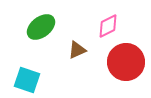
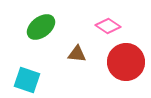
pink diamond: rotated 60 degrees clockwise
brown triangle: moved 4 px down; rotated 30 degrees clockwise
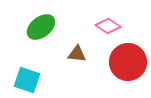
red circle: moved 2 px right
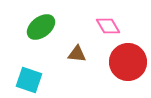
pink diamond: rotated 25 degrees clockwise
cyan square: moved 2 px right
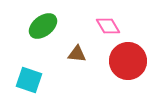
green ellipse: moved 2 px right, 1 px up
red circle: moved 1 px up
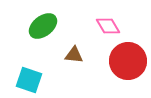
brown triangle: moved 3 px left, 1 px down
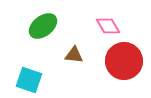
red circle: moved 4 px left
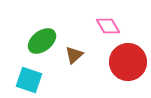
green ellipse: moved 1 px left, 15 px down
brown triangle: rotated 48 degrees counterclockwise
red circle: moved 4 px right, 1 px down
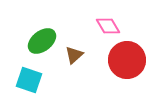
red circle: moved 1 px left, 2 px up
